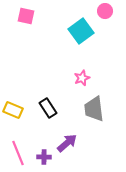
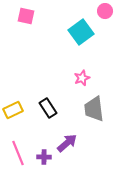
cyan square: moved 1 px down
yellow rectangle: rotated 48 degrees counterclockwise
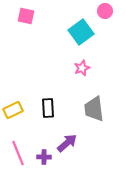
pink star: moved 10 px up
black rectangle: rotated 30 degrees clockwise
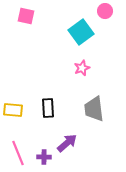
yellow rectangle: rotated 30 degrees clockwise
